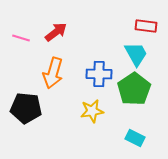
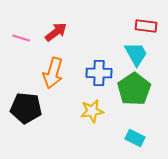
blue cross: moved 1 px up
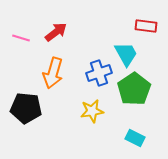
cyan trapezoid: moved 10 px left
blue cross: rotated 20 degrees counterclockwise
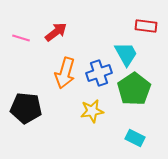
orange arrow: moved 12 px right
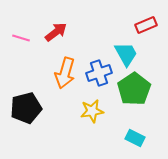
red rectangle: moved 1 px up; rotated 30 degrees counterclockwise
black pentagon: rotated 20 degrees counterclockwise
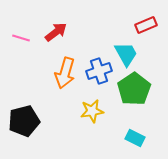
blue cross: moved 2 px up
black pentagon: moved 2 px left, 13 px down
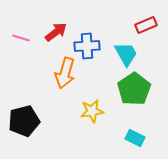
blue cross: moved 12 px left, 25 px up; rotated 15 degrees clockwise
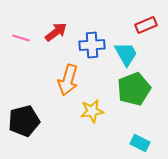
blue cross: moved 5 px right, 1 px up
orange arrow: moved 3 px right, 7 px down
green pentagon: rotated 12 degrees clockwise
cyan rectangle: moved 5 px right, 5 px down
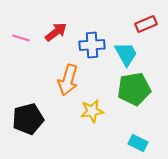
red rectangle: moved 1 px up
green pentagon: rotated 12 degrees clockwise
black pentagon: moved 4 px right, 2 px up
cyan rectangle: moved 2 px left
